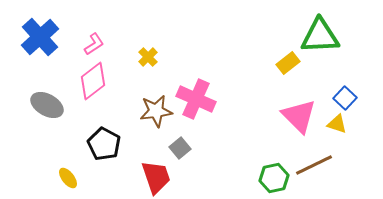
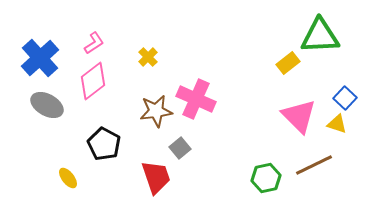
blue cross: moved 21 px down
pink L-shape: moved 1 px up
green hexagon: moved 8 px left
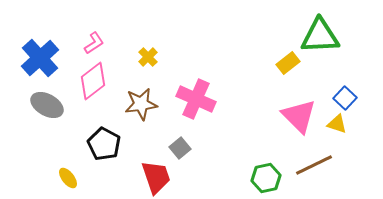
brown star: moved 15 px left, 7 px up
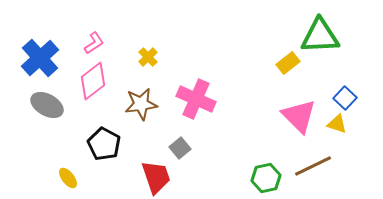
brown line: moved 1 px left, 1 px down
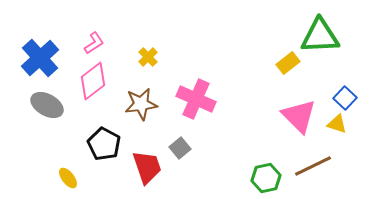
red trapezoid: moved 9 px left, 10 px up
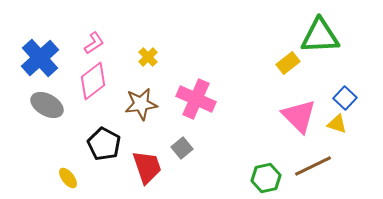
gray square: moved 2 px right
